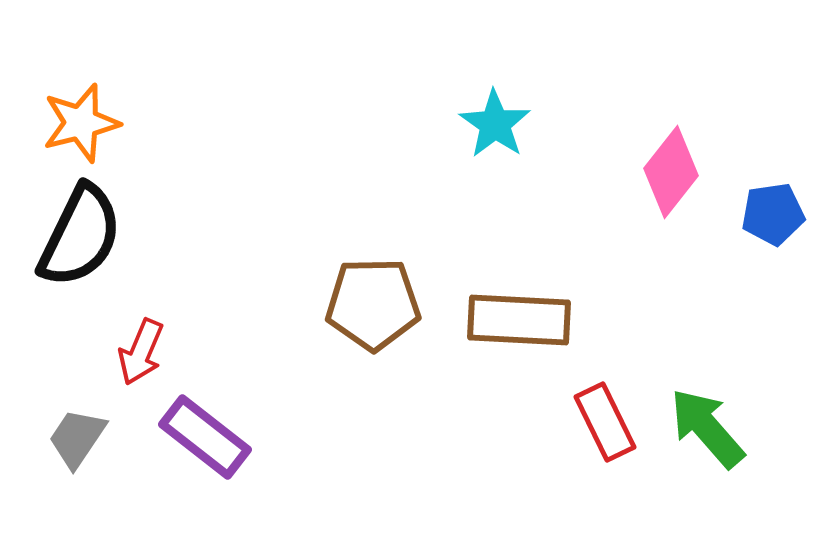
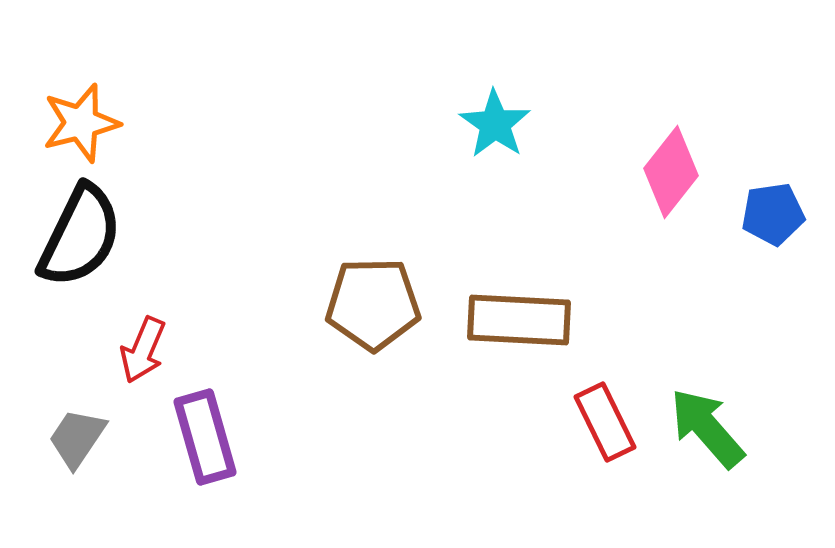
red arrow: moved 2 px right, 2 px up
purple rectangle: rotated 36 degrees clockwise
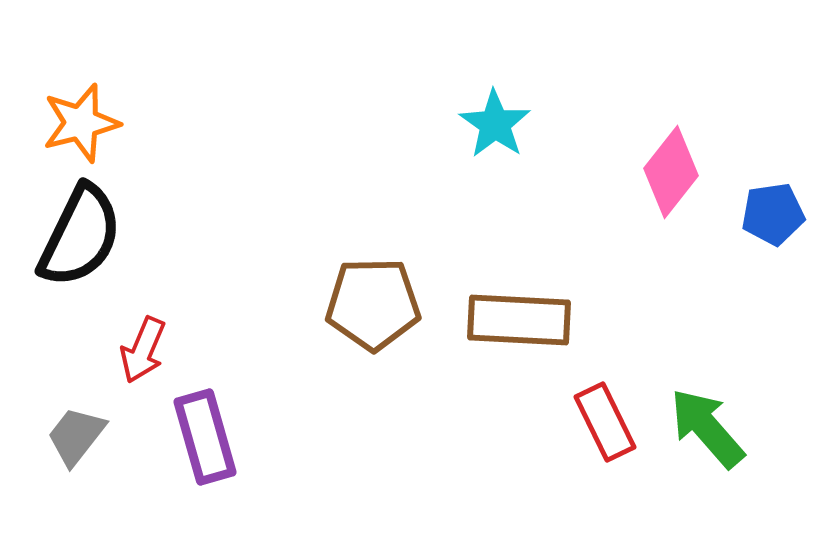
gray trapezoid: moved 1 px left, 2 px up; rotated 4 degrees clockwise
